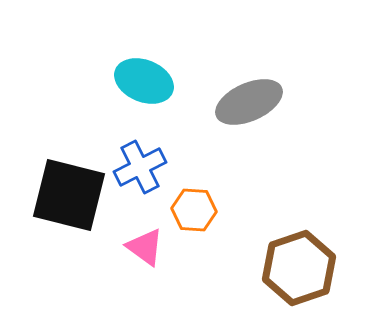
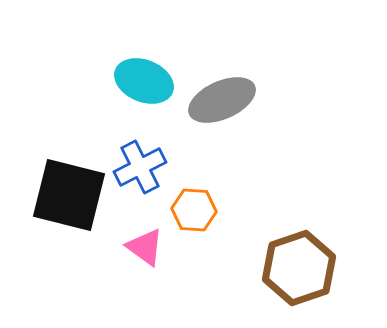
gray ellipse: moved 27 px left, 2 px up
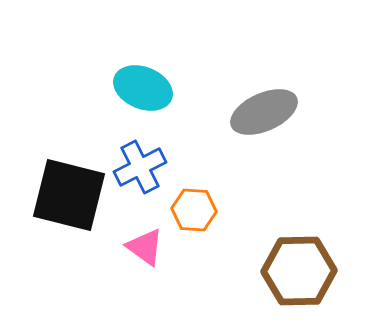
cyan ellipse: moved 1 px left, 7 px down
gray ellipse: moved 42 px right, 12 px down
brown hexagon: moved 3 px down; rotated 18 degrees clockwise
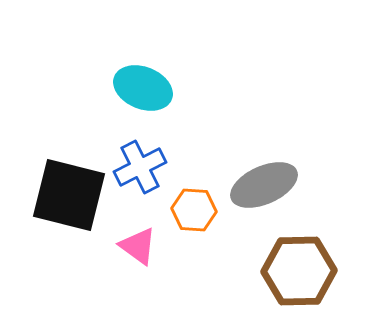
gray ellipse: moved 73 px down
pink triangle: moved 7 px left, 1 px up
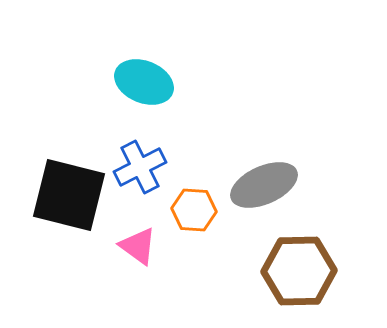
cyan ellipse: moved 1 px right, 6 px up
